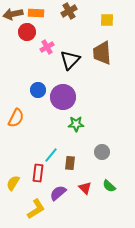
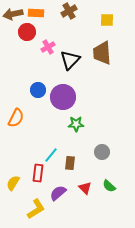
pink cross: moved 1 px right
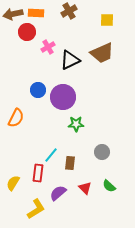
brown trapezoid: rotated 110 degrees counterclockwise
black triangle: rotated 20 degrees clockwise
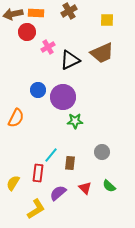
green star: moved 1 px left, 3 px up
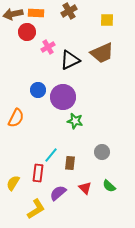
green star: rotated 14 degrees clockwise
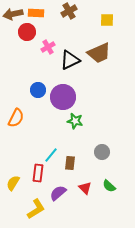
brown trapezoid: moved 3 px left
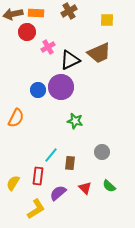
purple circle: moved 2 px left, 10 px up
red rectangle: moved 3 px down
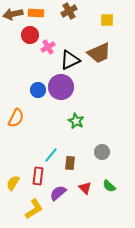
red circle: moved 3 px right, 3 px down
green star: moved 1 px right; rotated 14 degrees clockwise
yellow L-shape: moved 2 px left
